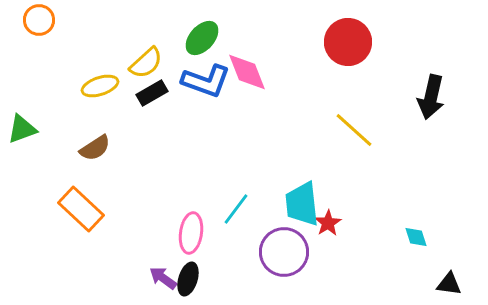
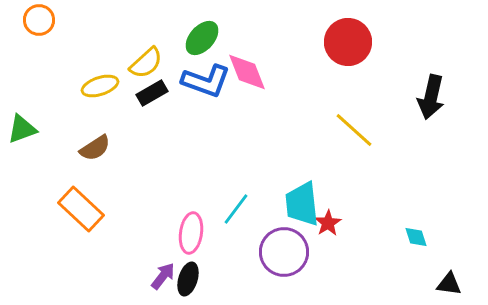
purple arrow: moved 2 px up; rotated 92 degrees clockwise
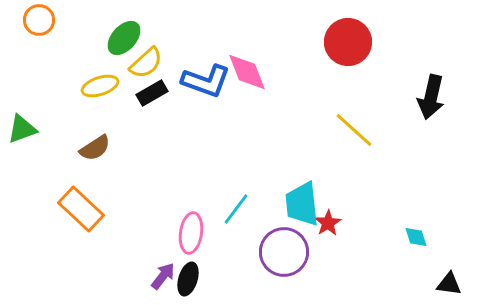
green ellipse: moved 78 px left
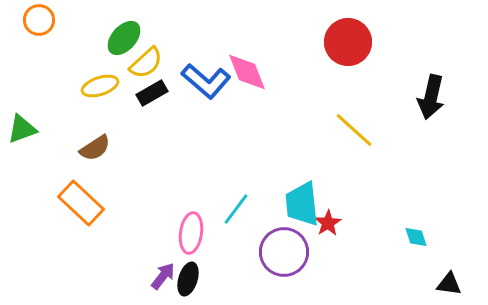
blue L-shape: rotated 21 degrees clockwise
orange rectangle: moved 6 px up
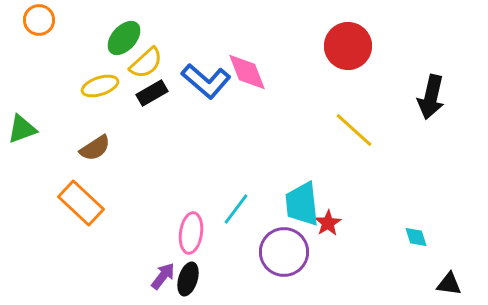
red circle: moved 4 px down
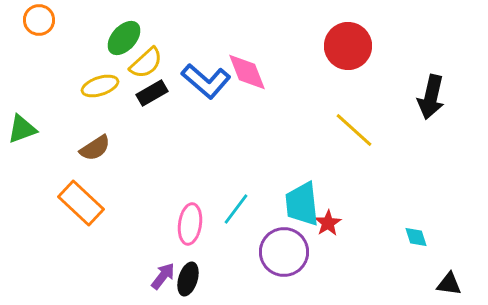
pink ellipse: moved 1 px left, 9 px up
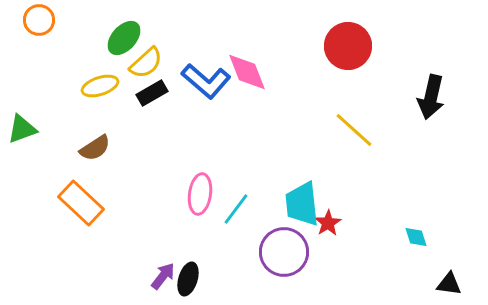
pink ellipse: moved 10 px right, 30 px up
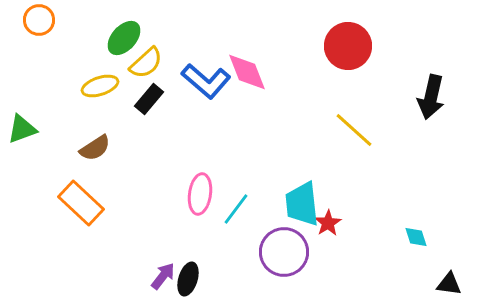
black rectangle: moved 3 px left, 6 px down; rotated 20 degrees counterclockwise
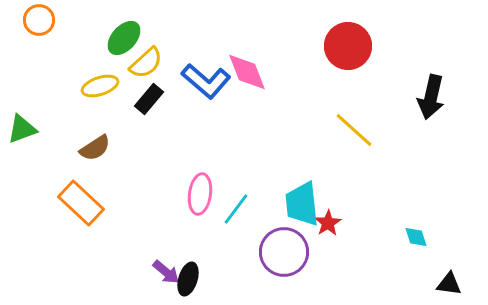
purple arrow: moved 3 px right, 4 px up; rotated 92 degrees clockwise
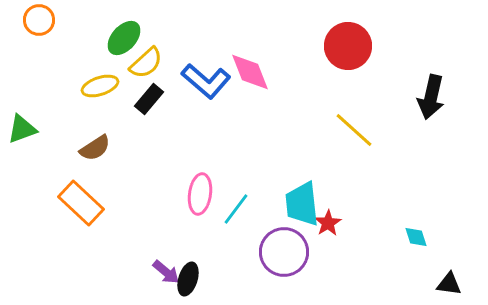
pink diamond: moved 3 px right
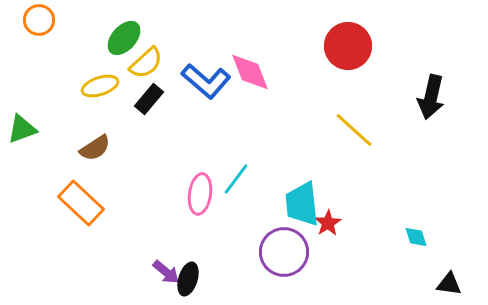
cyan line: moved 30 px up
